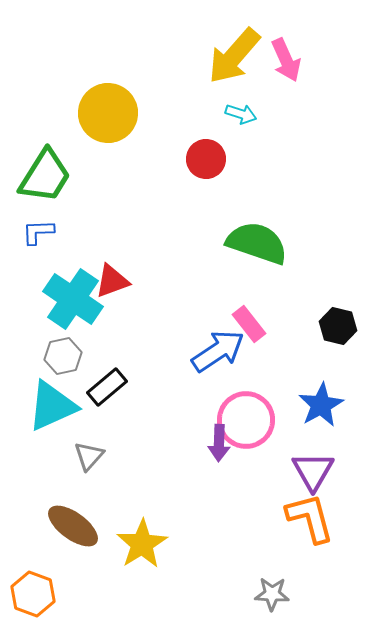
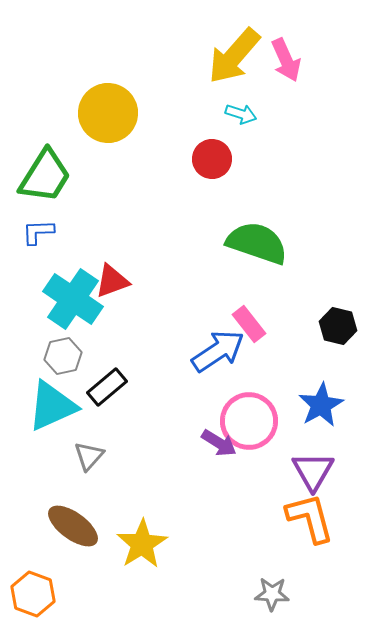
red circle: moved 6 px right
pink circle: moved 3 px right, 1 px down
purple arrow: rotated 60 degrees counterclockwise
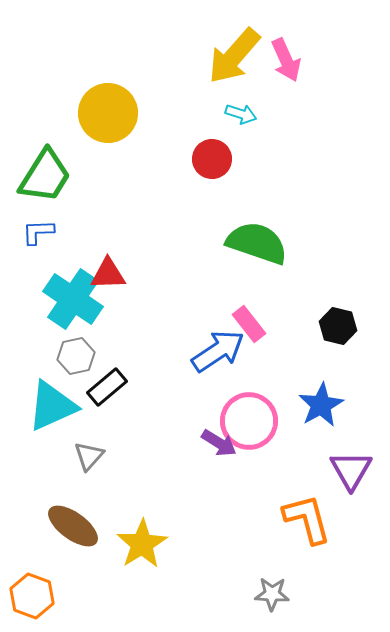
red triangle: moved 4 px left, 7 px up; rotated 18 degrees clockwise
gray hexagon: moved 13 px right
purple triangle: moved 38 px right, 1 px up
orange L-shape: moved 3 px left, 1 px down
orange hexagon: moved 1 px left, 2 px down
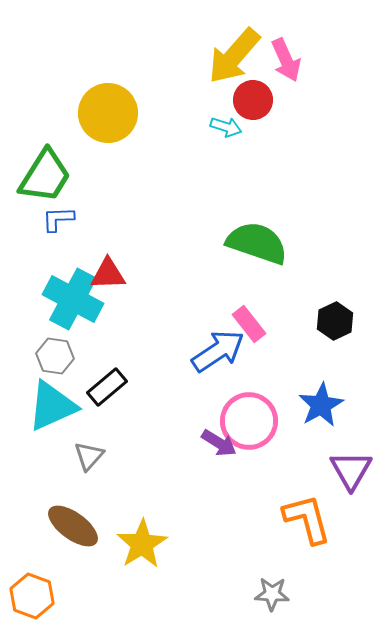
cyan arrow: moved 15 px left, 13 px down
red circle: moved 41 px right, 59 px up
blue L-shape: moved 20 px right, 13 px up
cyan cross: rotated 6 degrees counterclockwise
black hexagon: moved 3 px left, 5 px up; rotated 21 degrees clockwise
gray hexagon: moved 21 px left; rotated 21 degrees clockwise
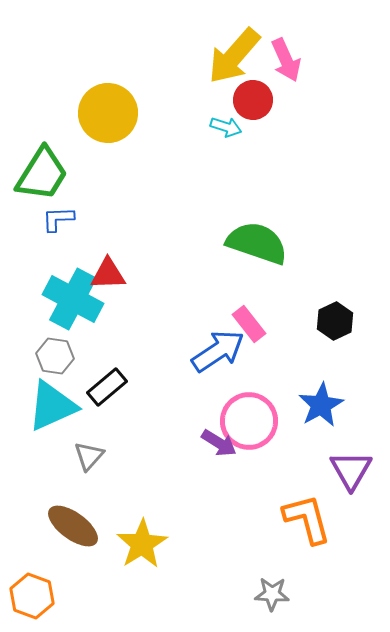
green trapezoid: moved 3 px left, 2 px up
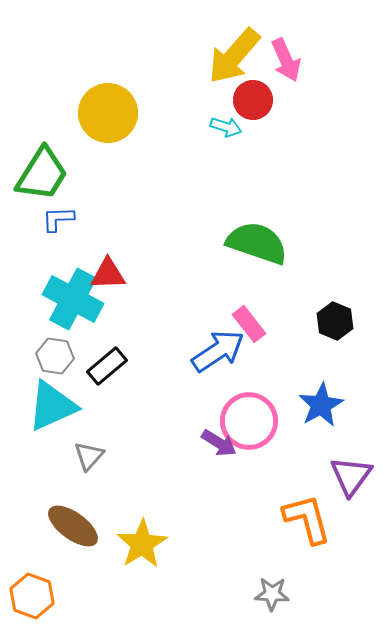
black hexagon: rotated 12 degrees counterclockwise
black rectangle: moved 21 px up
purple triangle: moved 6 px down; rotated 6 degrees clockwise
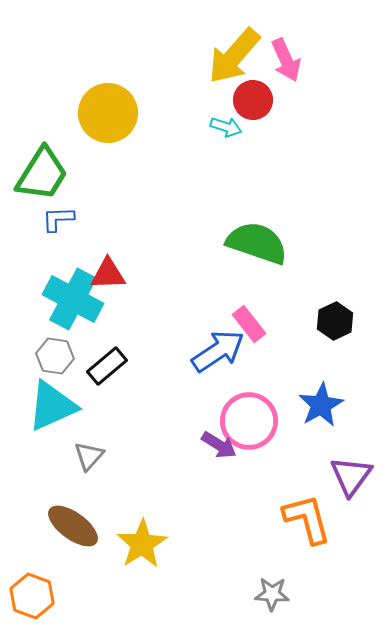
black hexagon: rotated 12 degrees clockwise
purple arrow: moved 2 px down
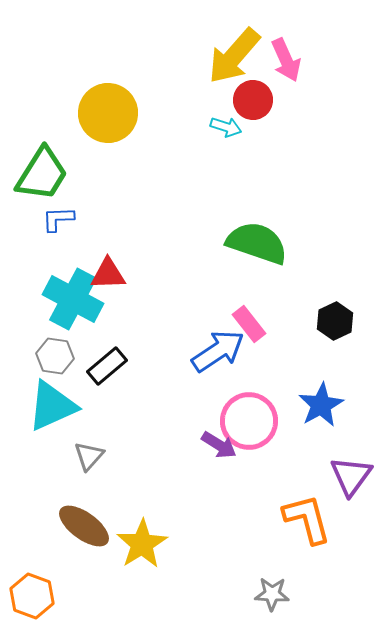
brown ellipse: moved 11 px right
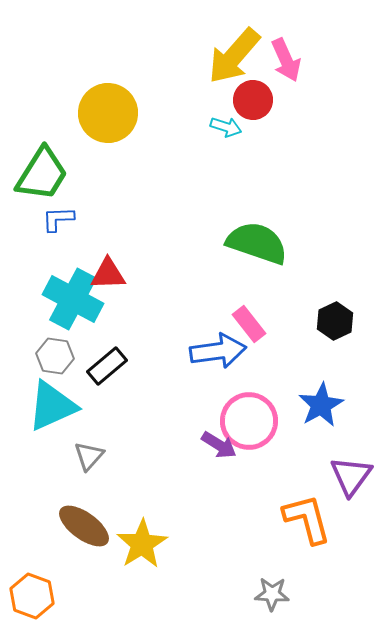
blue arrow: rotated 26 degrees clockwise
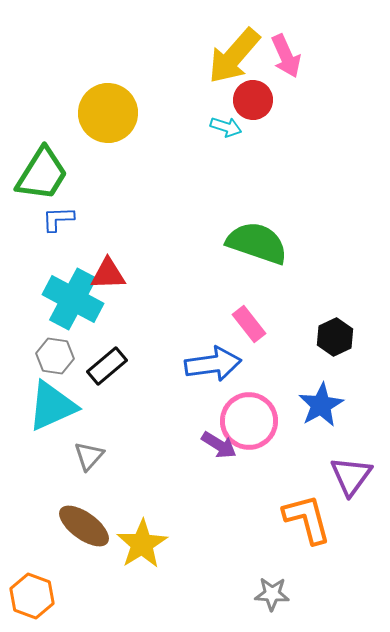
pink arrow: moved 4 px up
black hexagon: moved 16 px down
blue arrow: moved 5 px left, 13 px down
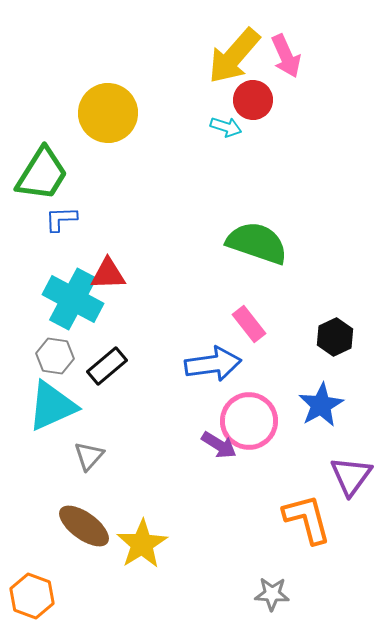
blue L-shape: moved 3 px right
